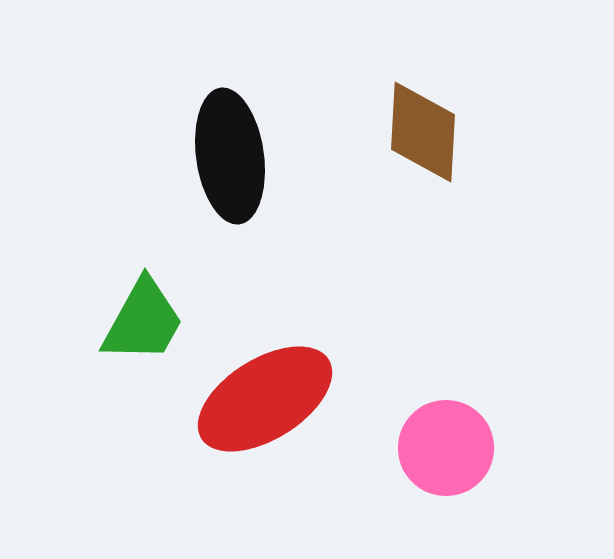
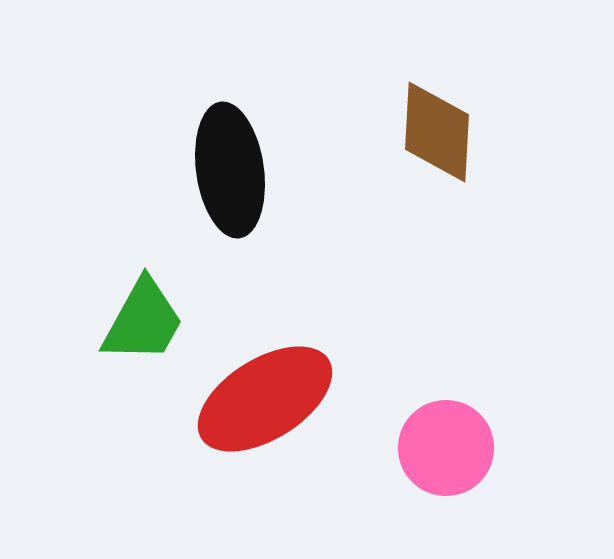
brown diamond: moved 14 px right
black ellipse: moved 14 px down
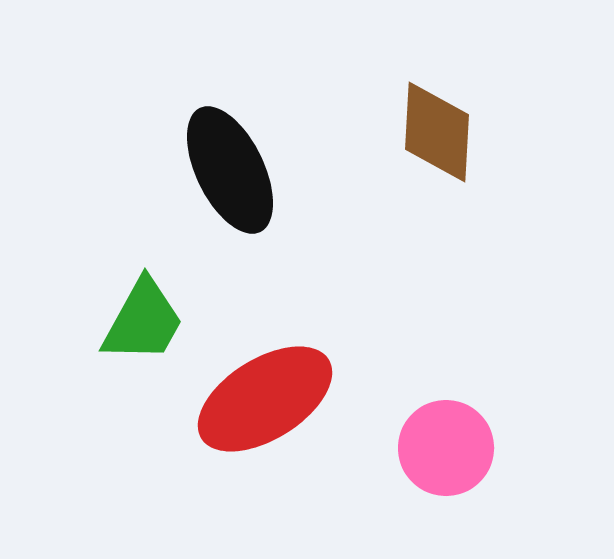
black ellipse: rotated 18 degrees counterclockwise
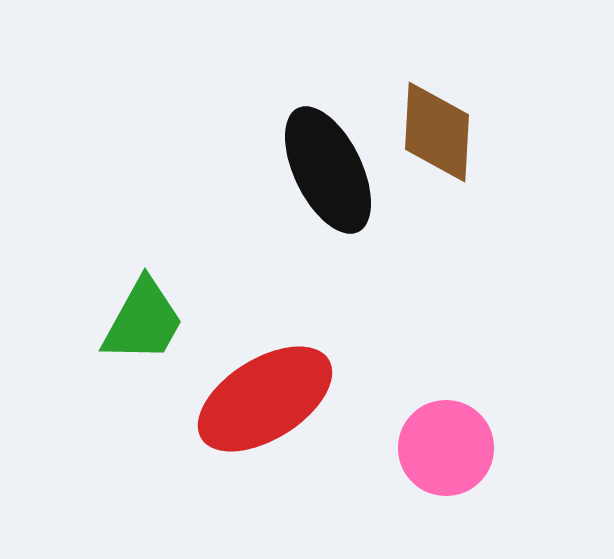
black ellipse: moved 98 px right
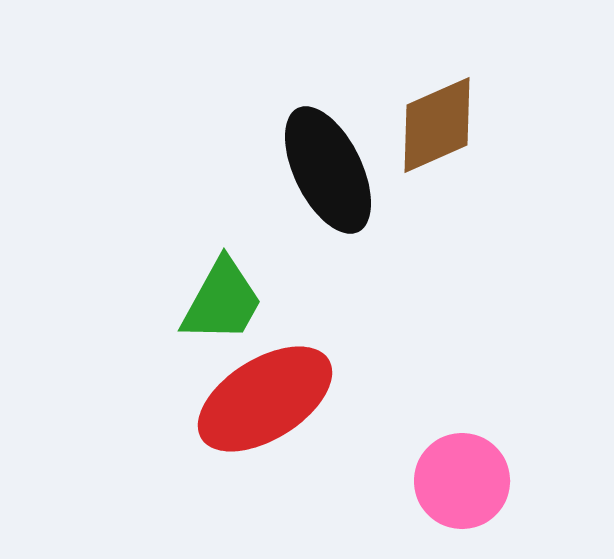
brown diamond: moved 7 px up; rotated 63 degrees clockwise
green trapezoid: moved 79 px right, 20 px up
pink circle: moved 16 px right, 33 px down
